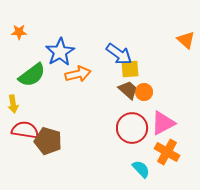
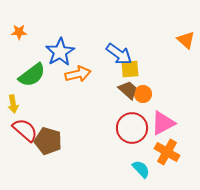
orange circle: moved 1 px left, 2 px down
red semicircle: rotated 32 degrees clockwise
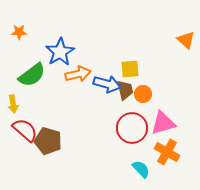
blue arrow: moved 12 px left, 30 px down; rotated 20 degrees counterclockwise
brown trapezoid: moved 3 px left; rotated 35 degrees clockwise
pink triangle: rotated 12 degrees clockwise
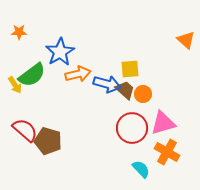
brown trapezoid: rotated 35 degrees counterclockwise
yellow arrow: moved 2 px right, 19 px up; rotated 24 degrees counterclockwise
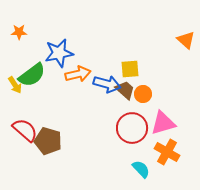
blue star: moved 1 px left, 1 px down; rotated 20 degrees clockwise
